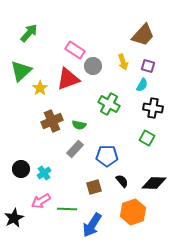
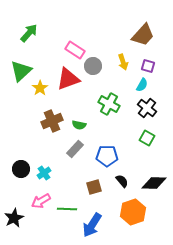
black cross: moved 6 px left; rotated 30 degrees clockwise
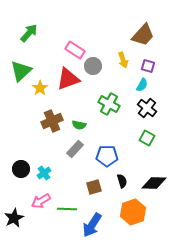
yellow arrow: moved 2 px up
black semicircle: rotated 24 degrees clockwise
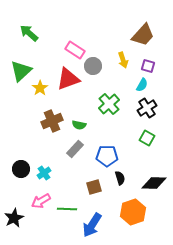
green arrow: rotated 90 degrees counterclockwise
green cross: rotated 20 degrees clockwise
black cross: rotated 18 degrees clockwise
black semicircle: moved 2 px left, 3 px up
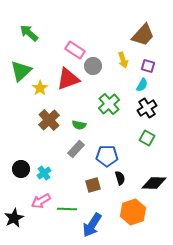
brown cross: moved 3 px left, 1 px up; rotated 20 degrees counterclockwise
gray rectangle: moved 1 px right
brown square: moved 1 px left, 2 px up
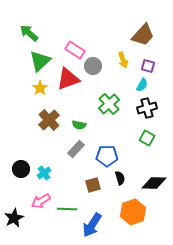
green triangle: moved 19 px right, 10 px up
black cross: rotated 18 degrees clockwise
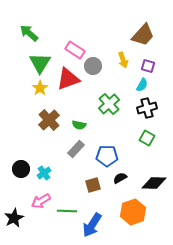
green triangle: moved 2 px down; rotated 15 degrees counterclockwise
black semicircle: rotated 104 degrees counterclockwise
green line: moved 2 px down
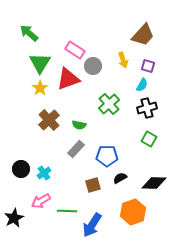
green square: moved 2 px right, 1 px down
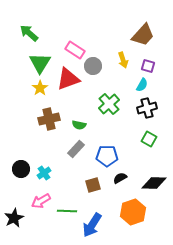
brown cross: moved 1 px up; rotated 30 degrees clockwise
